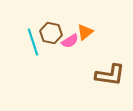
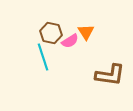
orange triangle: moved 1 px right; rotated 24 degrees counterclockwise
cyan line: moved 10 px right, 15 px down
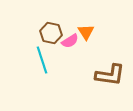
cyan line: moved 1 px left, 3 px down
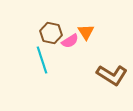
brown L-shape: moved 2 px right; rotated 24 degrees clockwise
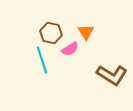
pink semicircle: moved 8 px down
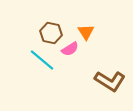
cyan line: rotated 32 degrees counterclockwise
brown L-shape: moved 2 px left, 6 px down
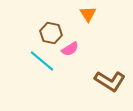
orange triangle: moved 2 px right, 18 px up
cyan line: moved 1 px down
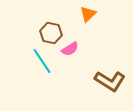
orange triangle: rotated 18 degrees clockwise
cyan line: rotated 16 degrees clockwise
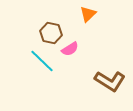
cyan line: rotated 12 degrees counterclockwise
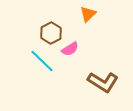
brown hexagon: rotated 20 degrees clockwise
brown L-shape: moved 7 px left, 1 px down
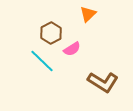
pink semicircle: moved 2 px right
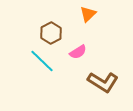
pink semicircle: moved 6 px right, 3 px down
